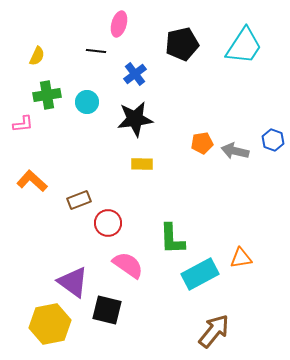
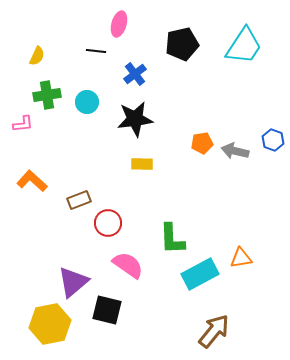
purple triangle: rotated 44 degrees clockwise
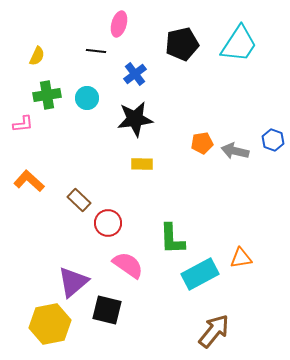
cyan trapezoid: moved 5 px left, 2 px up
cyan circle: moved 4 px up
orange L-shape: moved 3 px left
brown rectangle: rotated 65 degrees clockwise
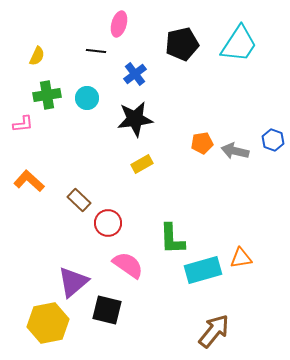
yellow rectangle: rotated 30 degrees counterclockwise
cyan rectangle: moved 3 px right, 4 px up; rotated 12 degrees clockwise
yellow hexagon: moved 2 px left, 1 px up
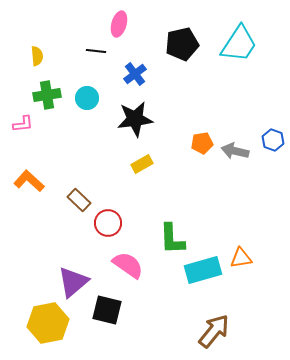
yellow semicircle: rotated 30 degrees counterclockwise
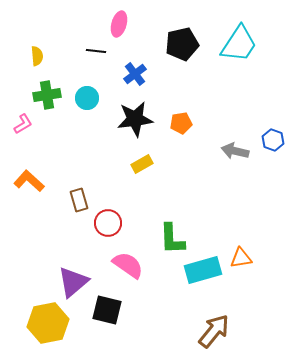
pink L-shape: rotated 25 degrees counterclockwise
orange pentagon: moved 21 px left, 20 px up
brown rectangle: rotated 30 degrees clockwise
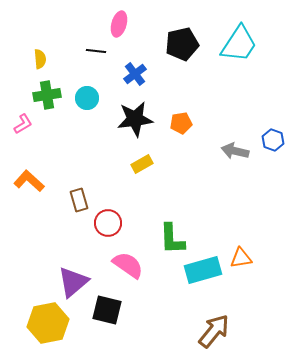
yellow semicircle: moved 3 px right, 3 px down
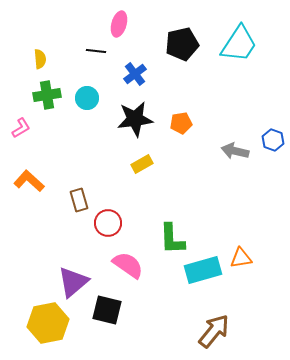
pink L-shape: moved 2 px left, 4 px down
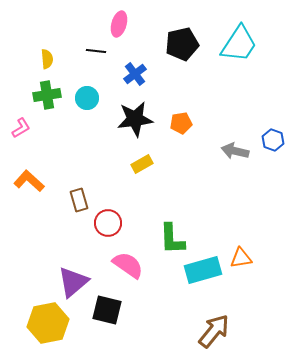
yellow semicircle: moved 7 px right
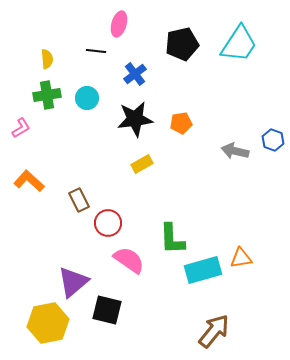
brown rectangle: rotated 10 degrees counterclockwise
pink semicircle: moved 1 px right, 5 px up
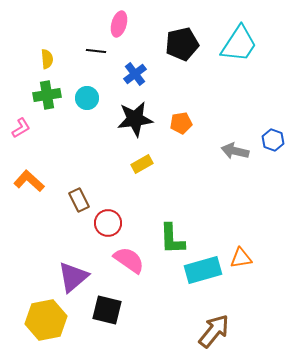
purple triangle: moved 5 px up
yellow hexagon: moved 2 px left, 3 px up
